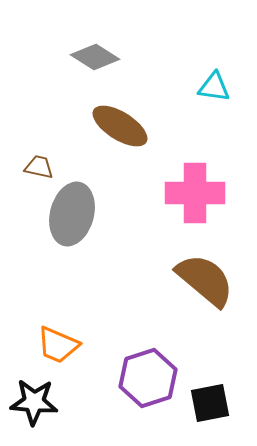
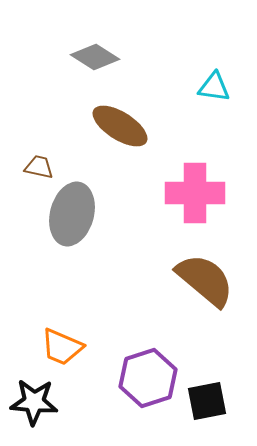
orange trapezoid: moved 4 px right, 2 px down
black square: moved 3 px left, 2 px up
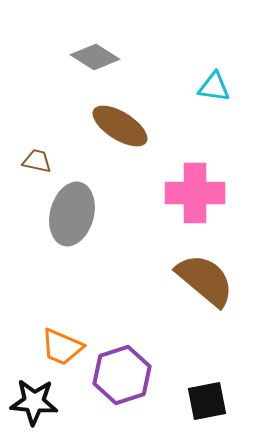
brown trapezoid: moved 2 px left, 6 px up
purple hexagon: moved 26 px left, 3 px up
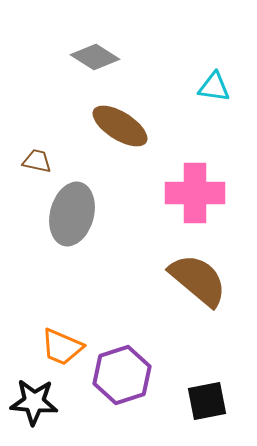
brown semicircle: moved 7 px left
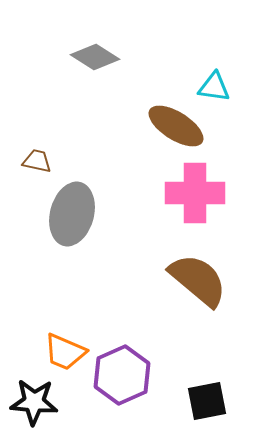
brown ellipse: moved 56 px right
orange trapezoid: moved 3 px right, 5 px down
purple hexagon: rotated 6 degrees counterclockwise
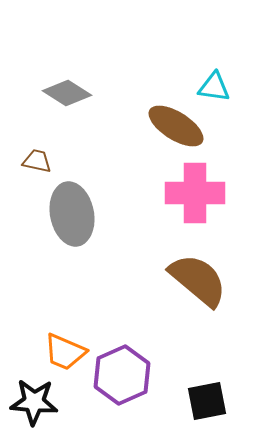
gray diamond: moved 28 px left, 36 px down
gray ellipse: rotated 26 degrees counterclockwise
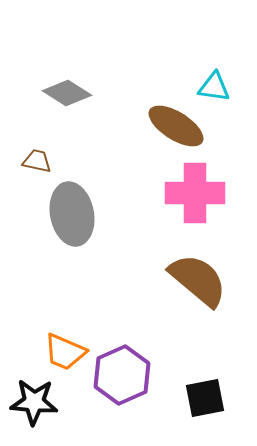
black square: moved 2 px left, 3 px up
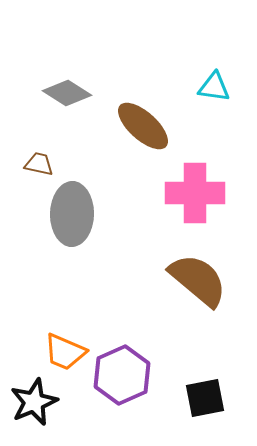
brown ellipse: moved 33 px left; rotated 10 degrees clockwise
brown trapezoid: moved 2 px right, 3 px down
gray ellipse: rotated 12 degrees clockwise
black star: rotated 27 degrees counterclockwise
